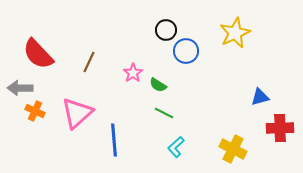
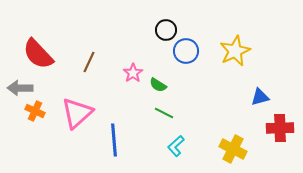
yellow star: moved 18 px down
cyan L-shape: moved 1 px up
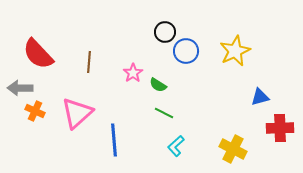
black circle: moved 1 px left, 2 px down
brown line: rotated 20 degrees counterclockwise
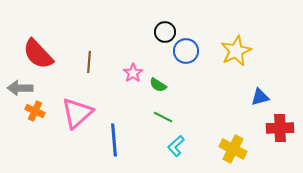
yellow star: moved 1 px right
green line: moved 1 px left, 4 px down
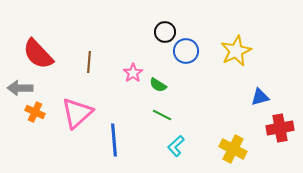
orange cross: moved 1 px down
green line: moved 1 px left, 2 px up
red cross: rotated 8 degrees counterclockwise
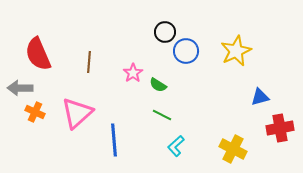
red semicircle: rotated 20 degrees clockwise
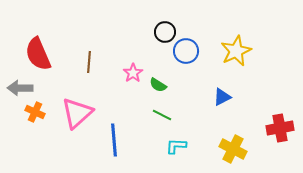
blue triangle: moved 38 px left; rotated 12 degrees counterclockwise
cyan L-shape: rotated 45 degrees clockwise
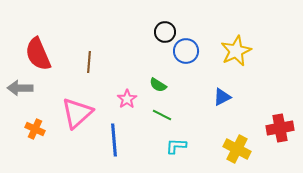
pink star: moved 6 px left, 26 px down
orange cross: moved 17 px down
yellow cross: moved 4 px right
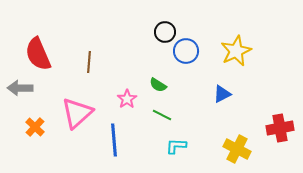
blue triangle: moved 3 px up
orange cross: moved 2 px up; rotated 18 degrees clockwise
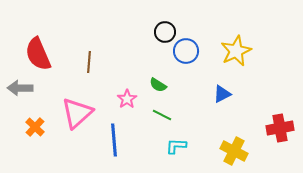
yellow cross: moved 3 px left, 2 px down
